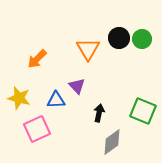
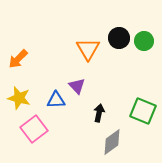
green circle: moved 2 px right, 2 px down
orange arrow: moved 19 px left
pink square: moved 3 px left; rotated 12 degrees counterclockwise
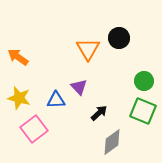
green circle: moved 40 px down
orange arrow: moved 2 px up; rotated 80 degrees clockwise
purple triangle: moved 2 px right, 1 px down
black arrow: rotated 36 degrees clockwise
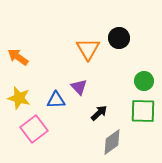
green square: rotated 20 degrees counterclockwise
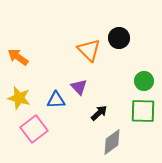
orange triangle: moved 1 px right, 1 px down; rotated 15 degrees counterclockwise
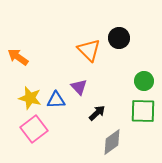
yellow star: moved 11 px right
black arrow: moved 2 px left
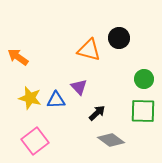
orange triangle: rotated 30 degrees counterclockwise
green circle: moved 2 px up
pink square: moved 1 px right, 12 px down
gray diamond: moved 1 px left, 2 px up; rotated 72 degrees clockwise
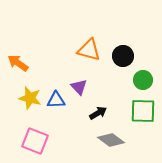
black circle: moved 4 px right, 18 px down
orange arrow: moved 6 px down
green circle: moved 1 px left, 1 px down
black arrow: moved 1 px right; rotated 12 degrees clockwise
pink square: rotated 32 degrees counterclockwise
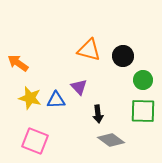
black arrow: moved 1 px down; rotated 114 degrees clockwise
